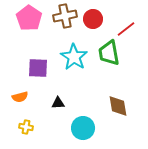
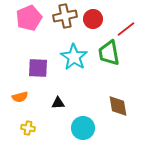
pink pentagon: rotated 15 degrees clockwise
yellow cross: moved 2 px right, 1 px down
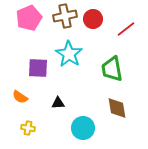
green trapezoid: moved 3 px right, 16 px down
cyan star: moved 5 px left, 3 px up
orange semicircle: rotated 49 degrees clockwise
brown diamond: moved 1 px left, 2 px down
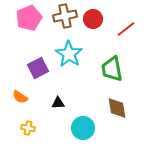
purple square: rotated 30 degrees counterclockwise
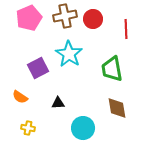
red line: rotated 54 degrees counterclockwise
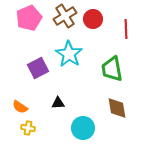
brown cross: rotated 20 degrees counterclockwise
orange semicircle: moved 10 px down
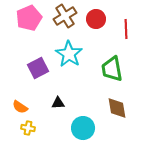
red circle: moved 3 px right
